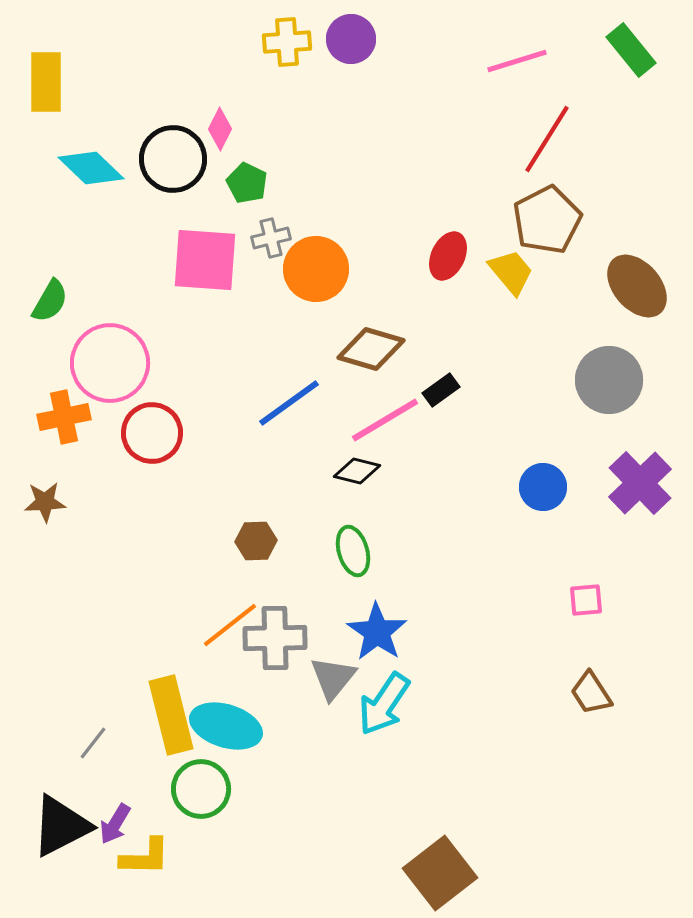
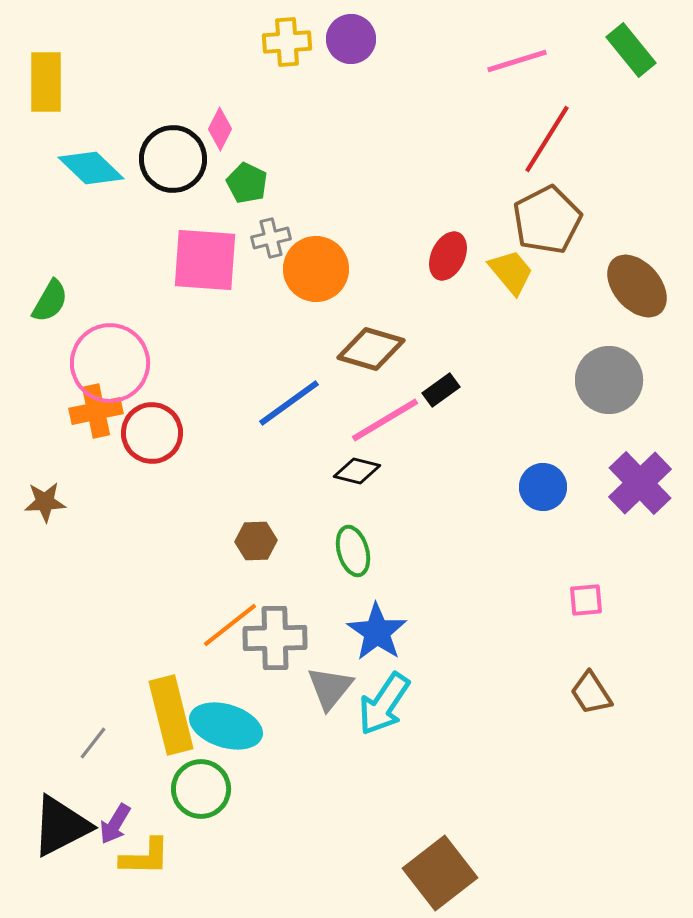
orange cross at (64, 417): moved 32 px right, 6 px up
gray triangle at (333, 678): moved 3 px left, 10 px down
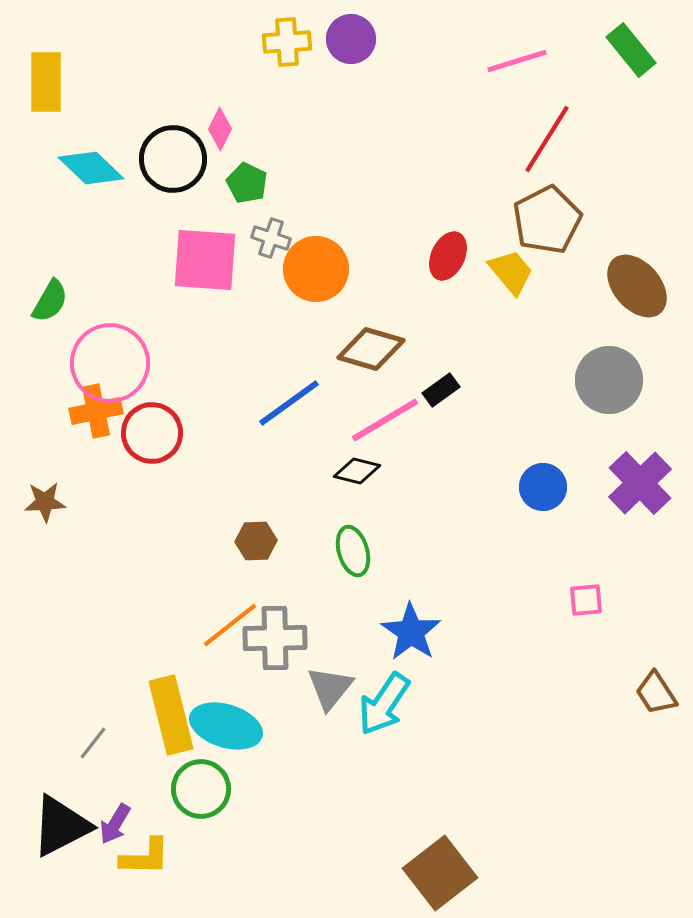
gray cross at (271, 238): rotated 33 degrees clockwise
blue star at (377, 632): moved 34 px right
brown trapezoid at (591, 693): moved 65 px right
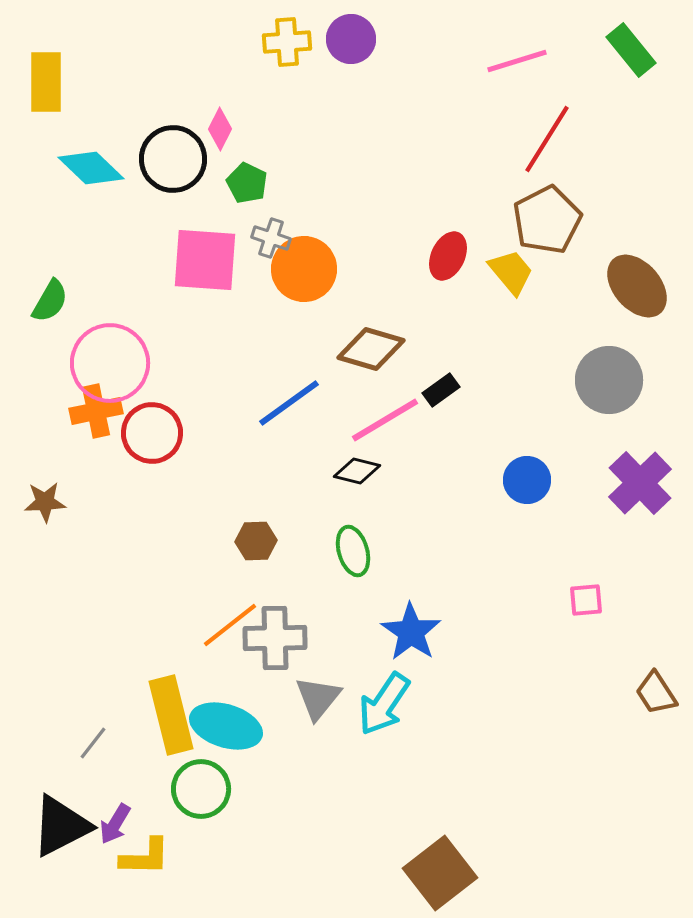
orange circle at (316, 269): moved 12 px left
blue circle at (543, 487): moved 16 px left, 7 px up
gray triangle at (330, 688): moved 12 px left, 10 px down
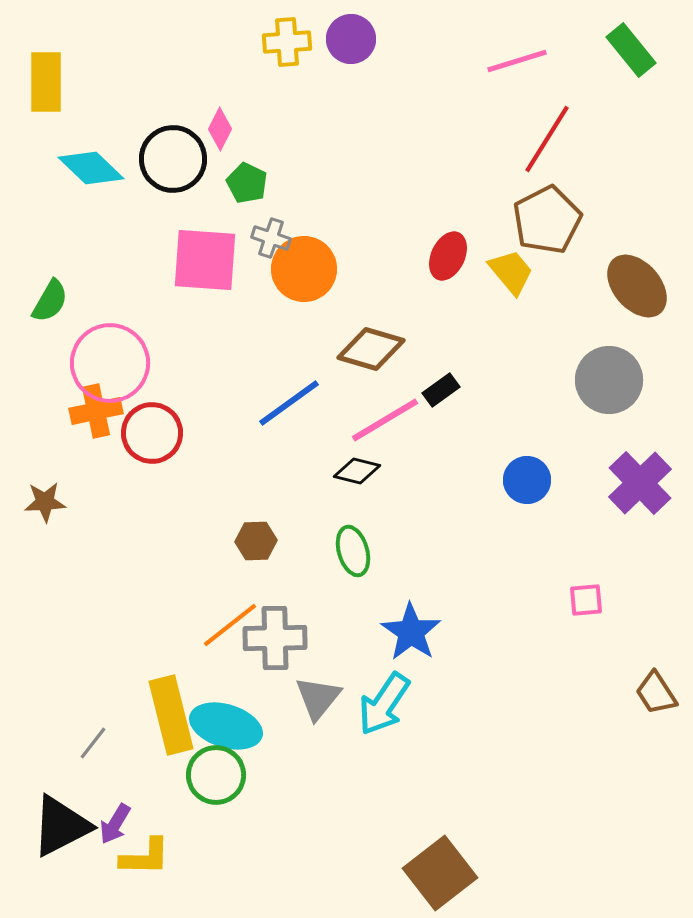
green circle at (201, 789): moved 15 px right, 14 px up
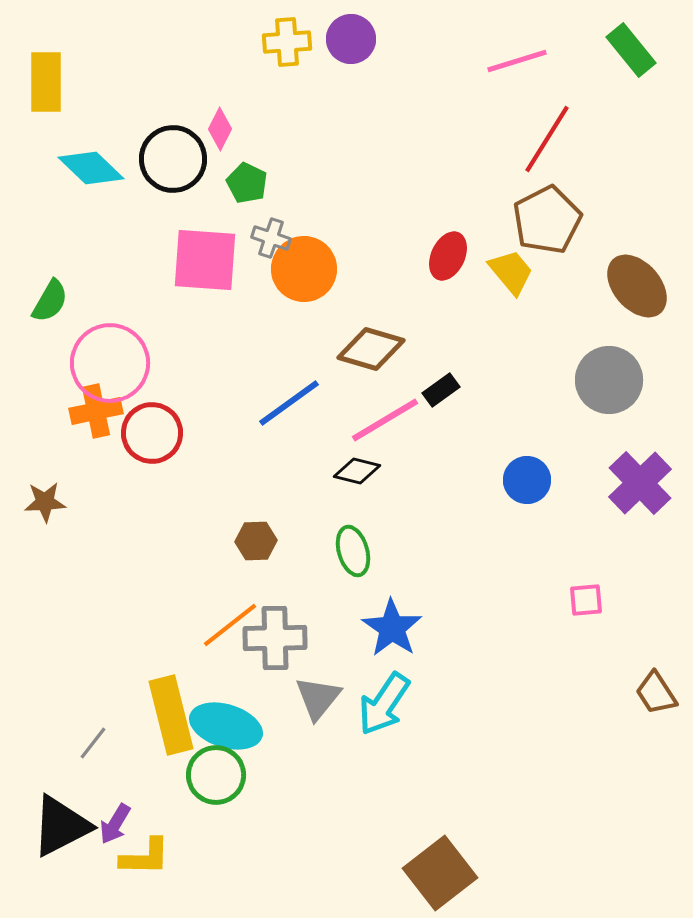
blue star at (411, 632): moved 19 px left, 4 px up
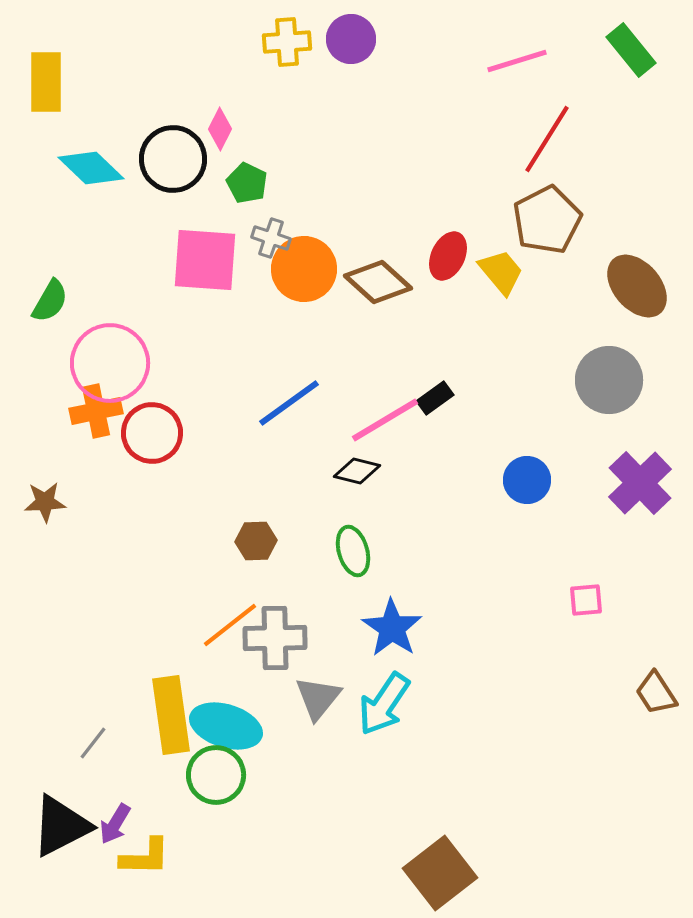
yellow trapezoid at (511, 272): moved 10 px left
brown diamond at (371, 349): moved 7 px right, 67 px up; rotated 26 degrees clockwise
black rectangle at (441, 390): moved 6 px left, 8 px down
yellow rectangle at (171, 715): rotated 6 degrees clockwise
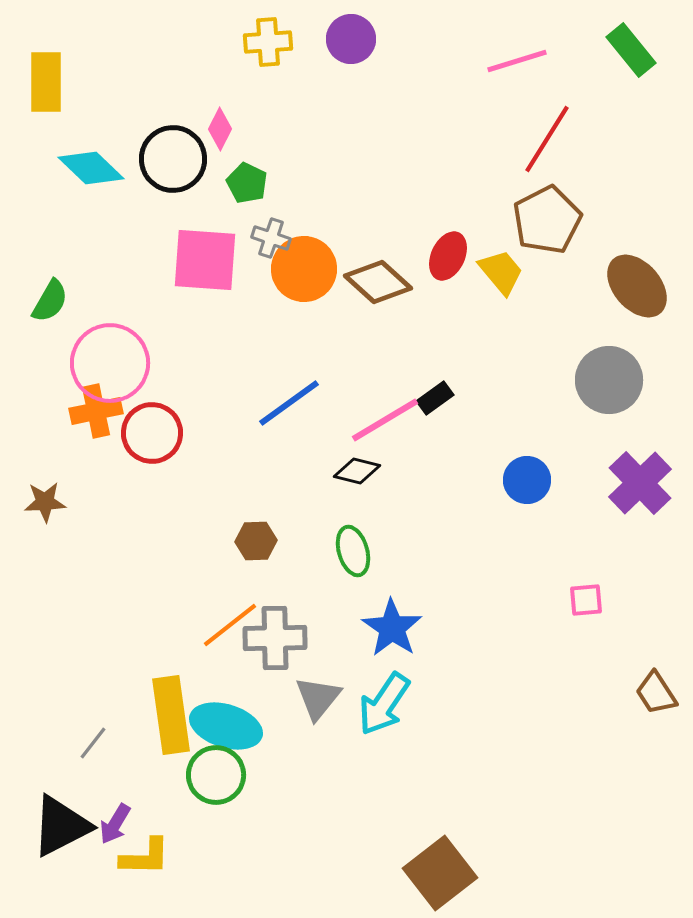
yellow cross at (287, 42): moved 19 px left
